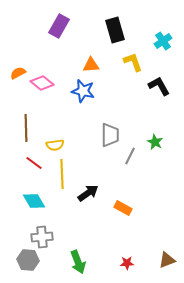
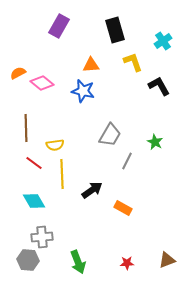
gray trapezoid: rotated 30 degrees clockwise
gray line: moved 3 px left, 5 px down
black arrow: moved 4 px right, 3 px up
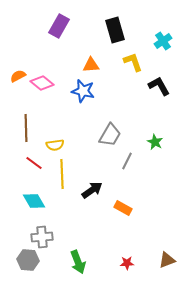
orange semicircle: moved 3 px down
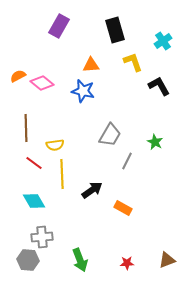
green arrow: moved 2 px right, 2 px up
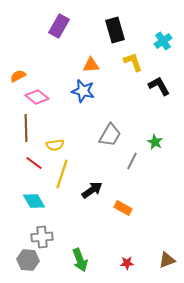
pink diamond: moved 5 px left, 14 px down
gray line: moved 5 px right
yellow line: rotated 20 degrees clockwise
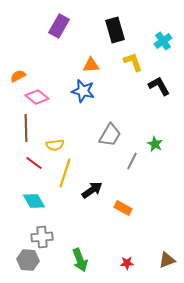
green star: moved 2 px down
yellow line: moved 3 px right, 1 px up
